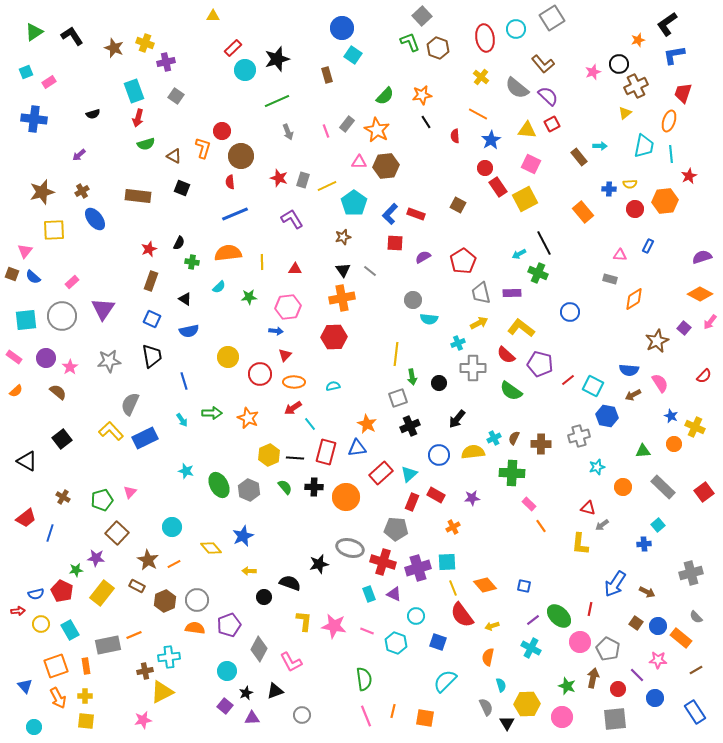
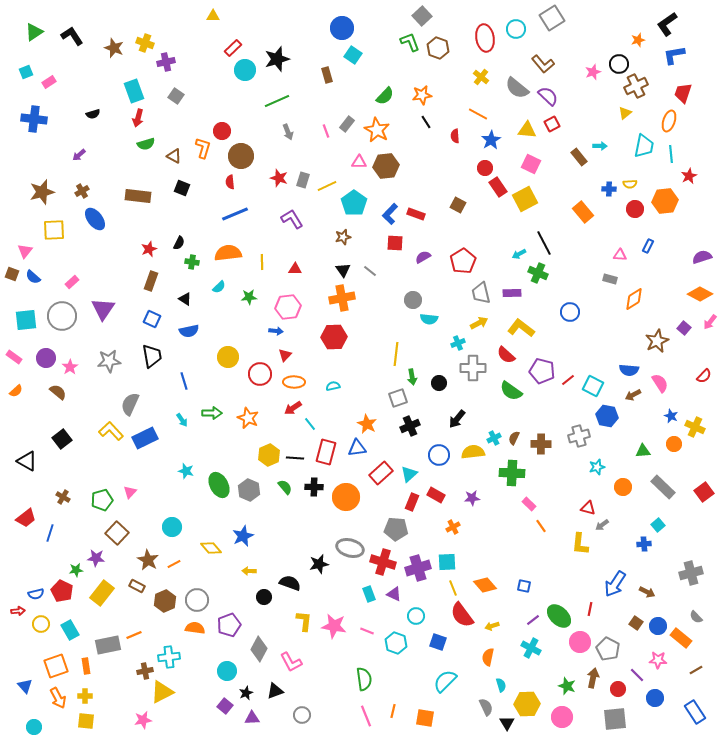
purple pentagon at (540, 364): moved 2 px right, 7 px down
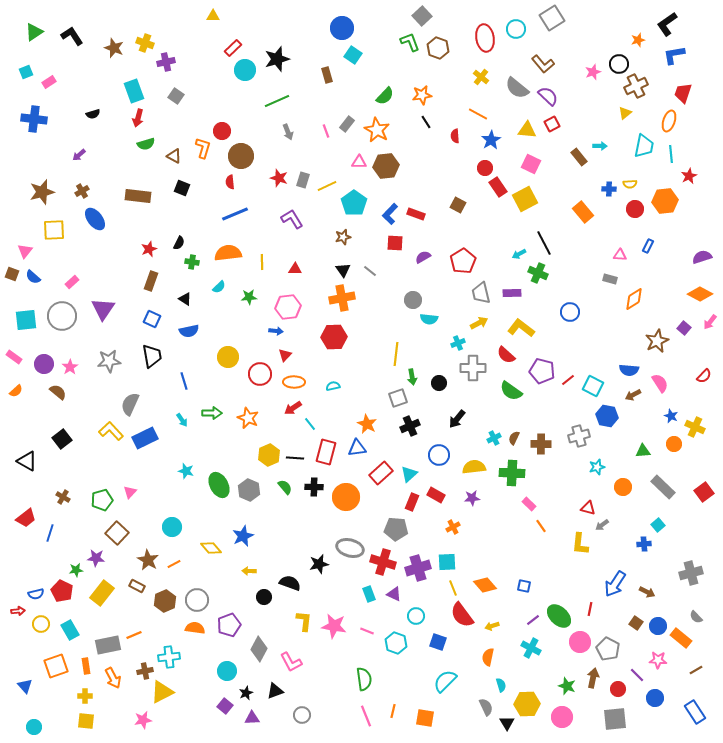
purple circle at (46, 358): moved 2 px left, 6 px down
yellow semicircle at (473, 452): moved 1 px right, 15 px down
orange arrow at (58, 698): moved 55 px right, 20 px up
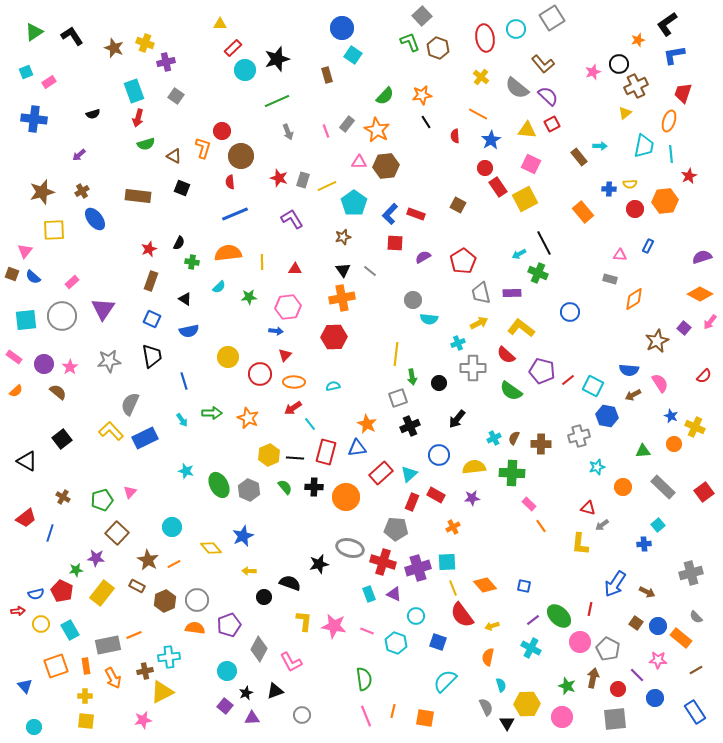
yellow triangle at (213, 16): moved 7 px right, 8 px down
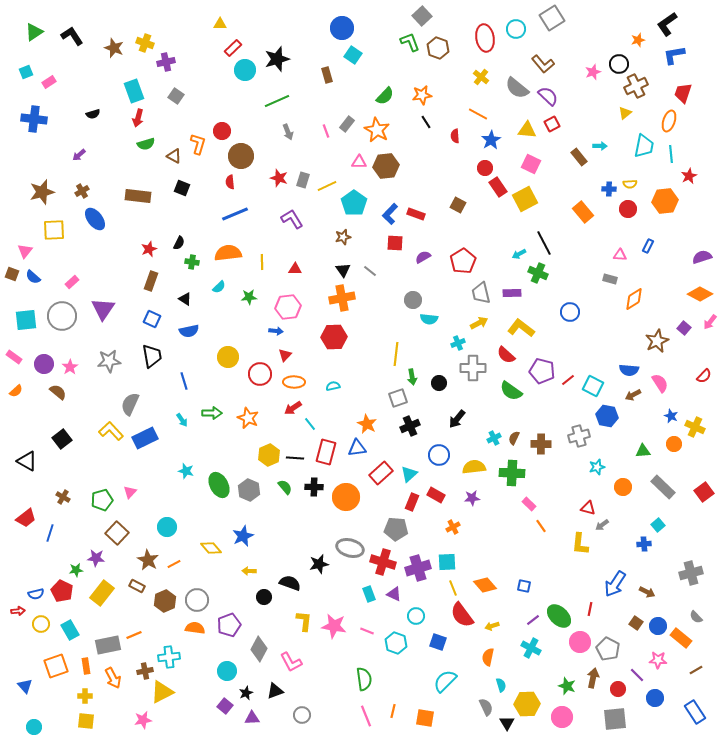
orange L-shape at (203, 148): moved 5 px left, 4 px up
red circle at (635, 209): moved 7 px left
cyan circle at (172, 527): moved 5 px left
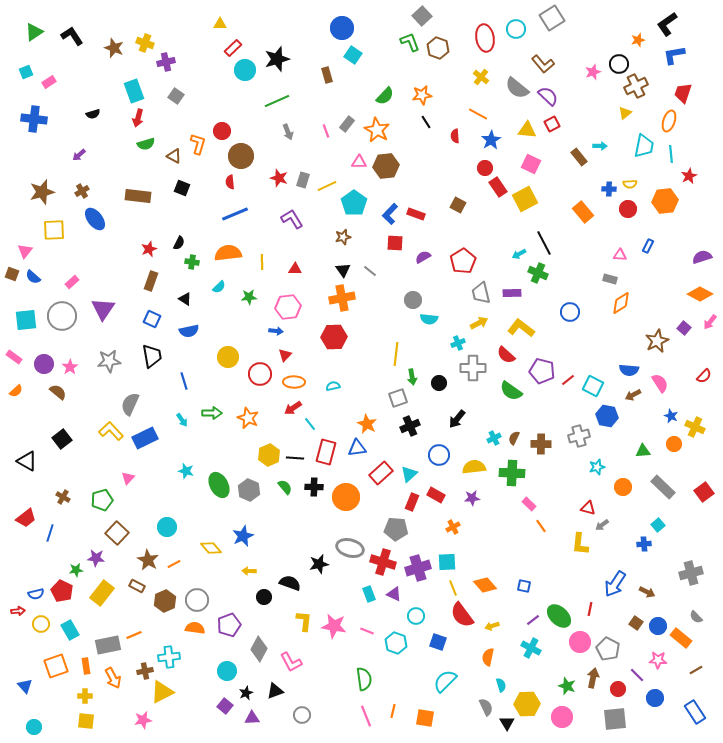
orange diamond at (634, 299): moved 13 px left, 4 px down
pink triangle at (130, 492): moved 2 px left, 14 px up
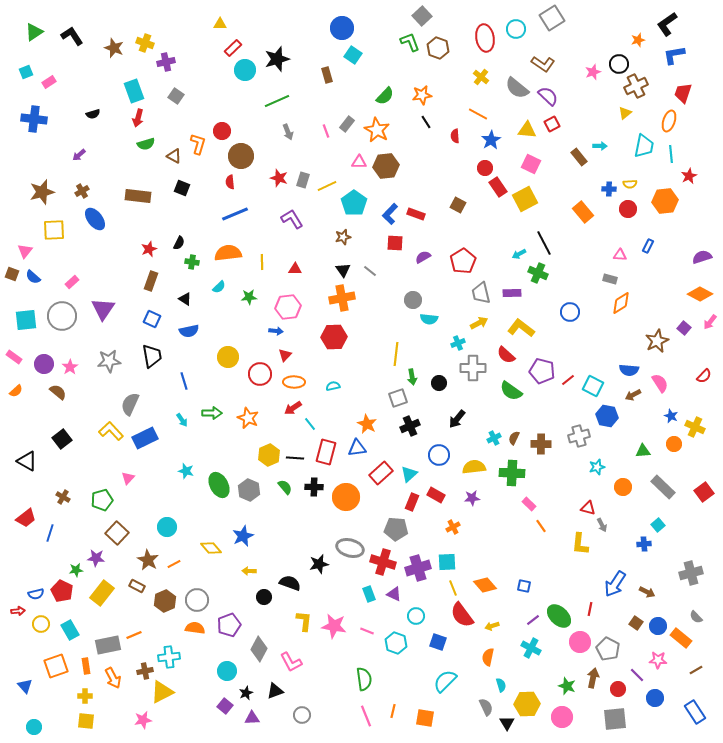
brown L-shape at (543, 64): rotated 15 degrees counterclockwise
gray arrow at (602, 525): rotated 80 degrees counterclockwise
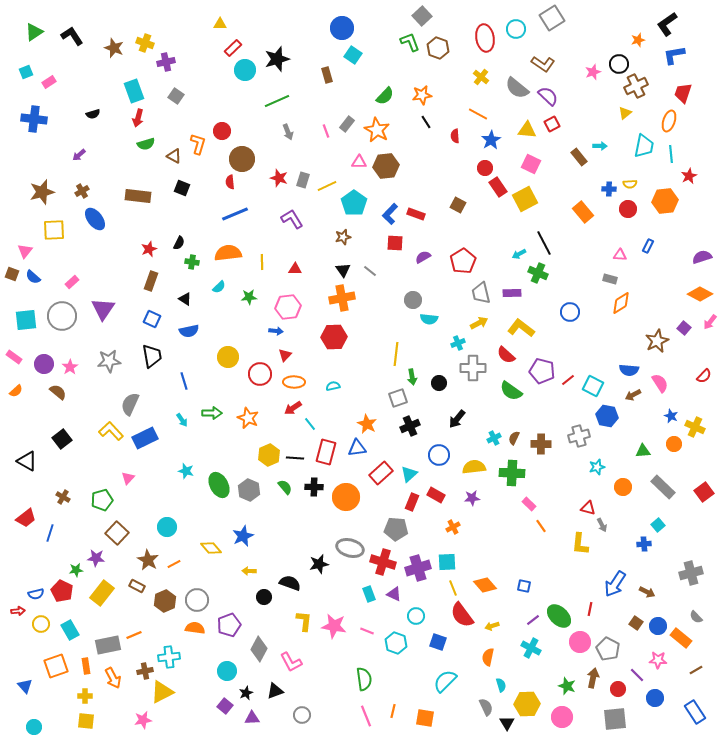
brown circle at (241, 156): moved 1 px right, 3 px down
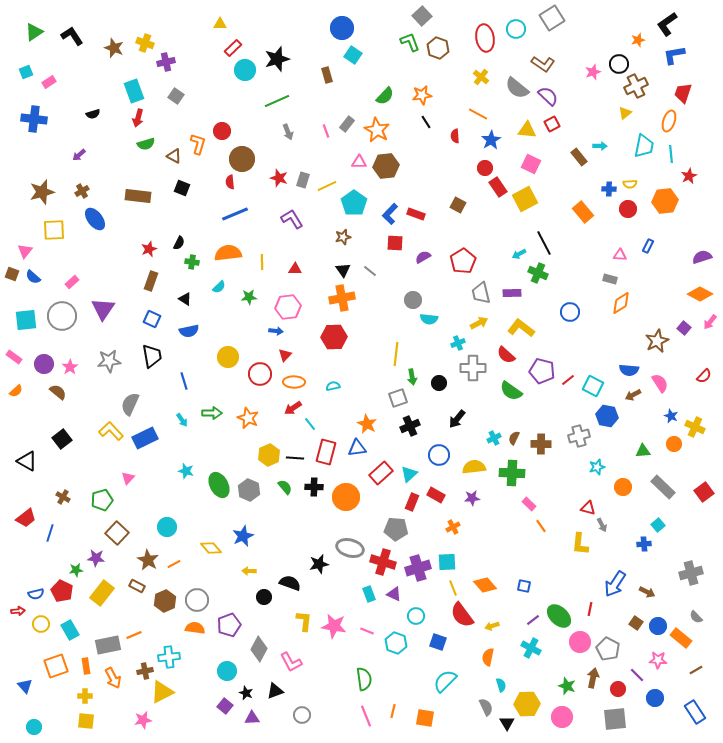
black star at (246, 693): rotated 24 degrees counterclockwise
